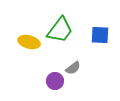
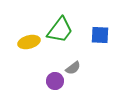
yellow ellipse: rotated 30 degrees counterclockwise
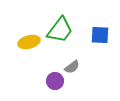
gray semicircle: moved 1 px left, 1 px up
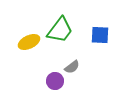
yellow ellipse: rotated 10 degrees counterclockwise
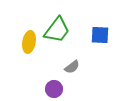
green trapezoid: moved 3 px left
yellow ellipse: rotated 55 degrees counterclockwise
purple circle: moved 1 px left, 8 px down
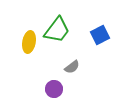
blue square: rotated 30 degrees counterclockwise
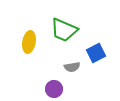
green trapezoid: moved 7 px right; rotated 76 degrees clockwise
blue square: moved 4 px left, 18 px down
gray semicircle: rotated 28 degrees clockwise
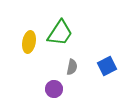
green trapezoid: moved 4 px left, 3 px down; rotated 80 degrees counterclockwise
blue square: moved 11 px right, 13 px down
gray semicircle: rotated 70 degrees counterclockwise
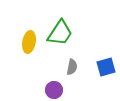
blue square: moved 1 px left, 1 px down; rotated 12 degrees clockwise
purple circle: moved 1 px down
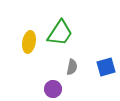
purple circle: moved 1 px left, 1 px up
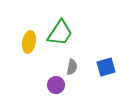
purple circle: moved 3 px right, 4 px up
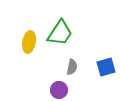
purple circle: moved 3 px right, 5 px down
